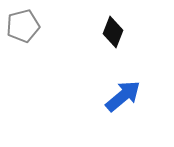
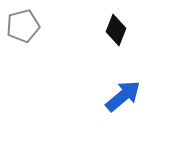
black diamond: moved 3 px right, 2 px up
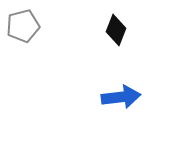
blue arrow: moved 2 px left, 1 px down; rotated 33 degrees clockwise
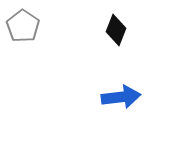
gray pentagon: rotated 24 degrees counterclockwise
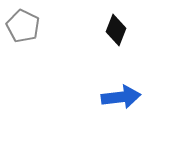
gray pentagon: rotated 8 degrees counterclockwise
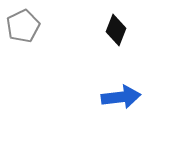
gray pentagon: rotated 20 degrees clockwise
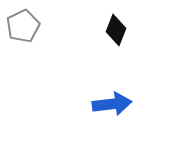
blue arrow: moved 9 px left, 7 px down
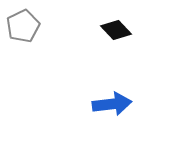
black diamond: rotated 64 degrees counterclockwise
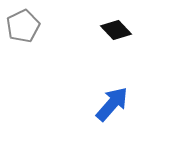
blue arrow: rotated 42 degrees counterclockwise
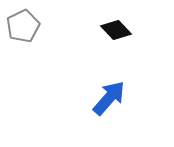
blue arrow: moved 3 px left, 6 px up
